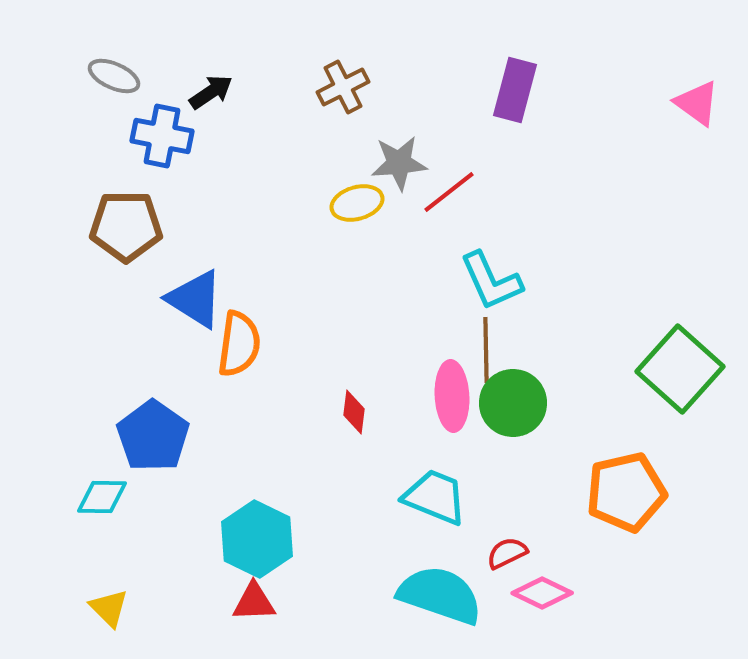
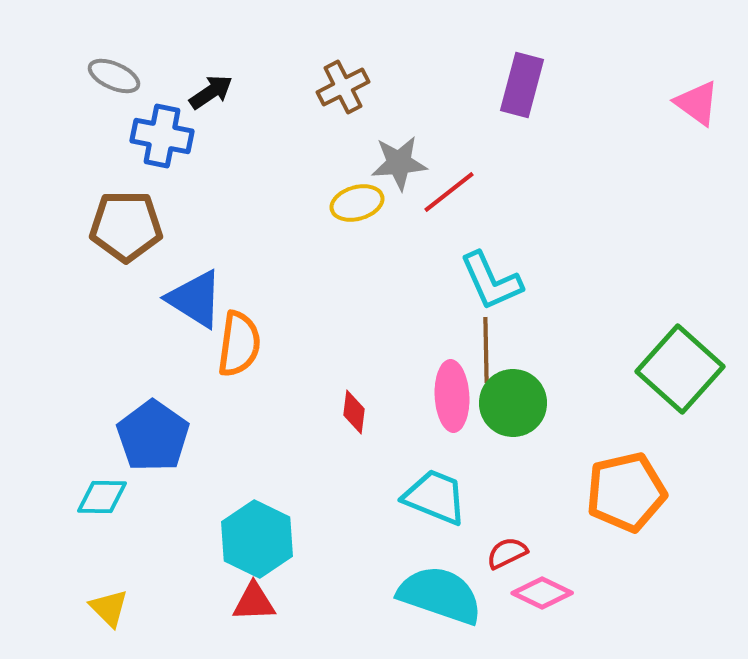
purple rectangle: moved 7 px right, 5 px up
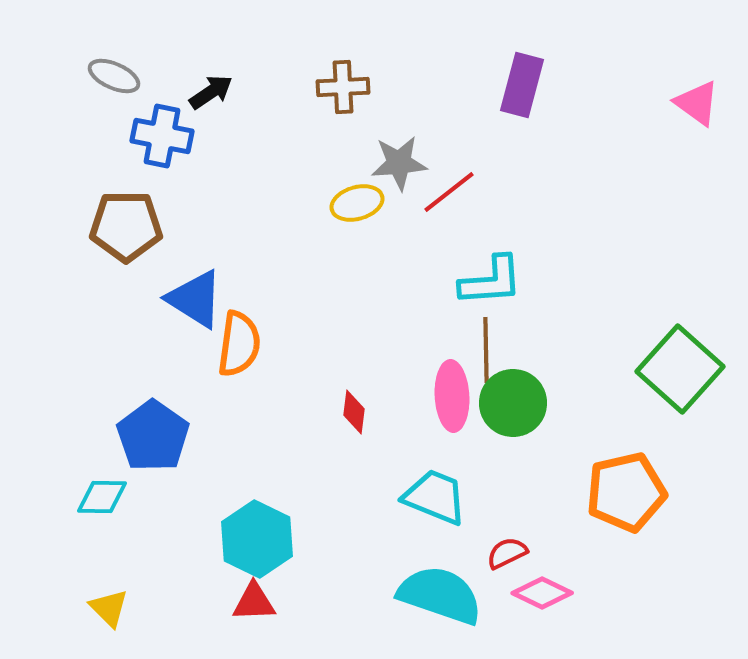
brown cross: rotated 24 degrees clockwise
cyan L-shape: rotated 70 degrees counterclockwise
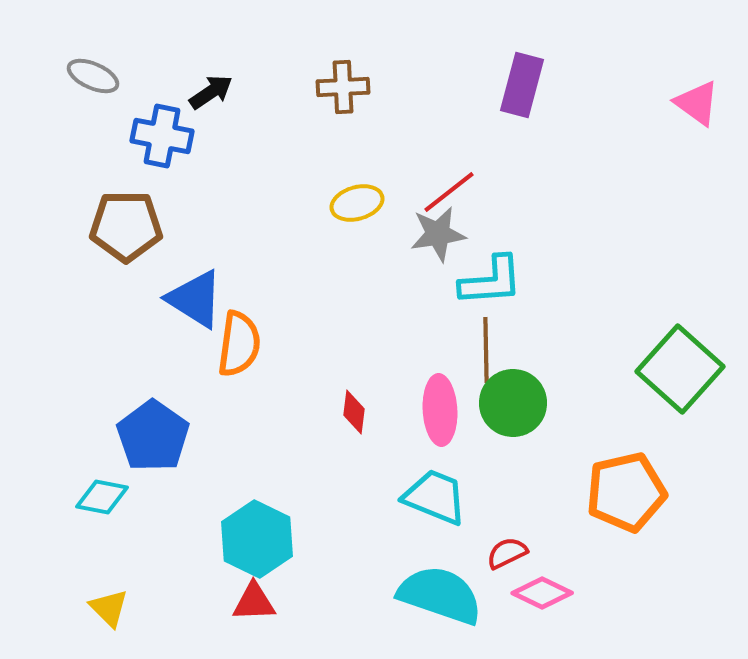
gray ellipse: moved 21 px left
gray star: moved 39 px right, 71 px down; rotated 4 degrees counterclockwise
pink ellipse: moved 12 px left, 14 px down
cyan diamond: rotated 10 degrees clockwise
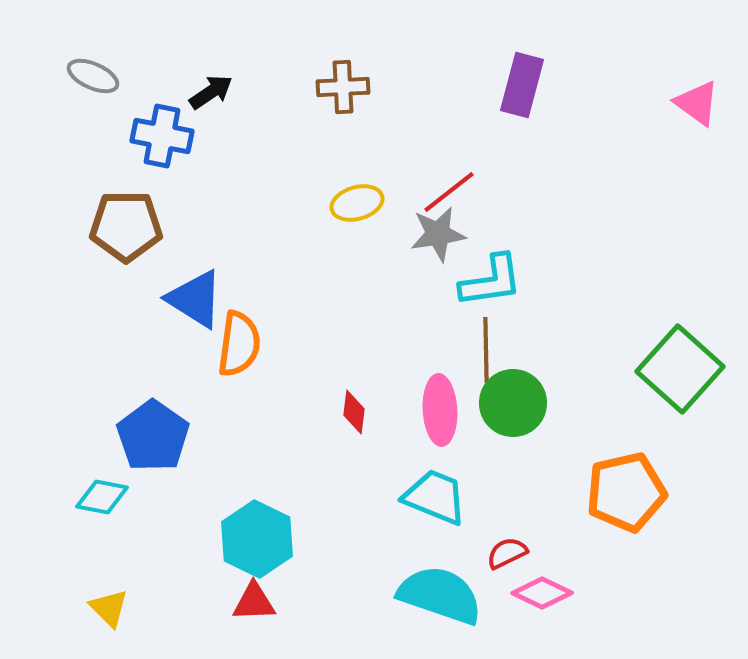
cyan L-shape: rotated 4 degrees counterclockwise
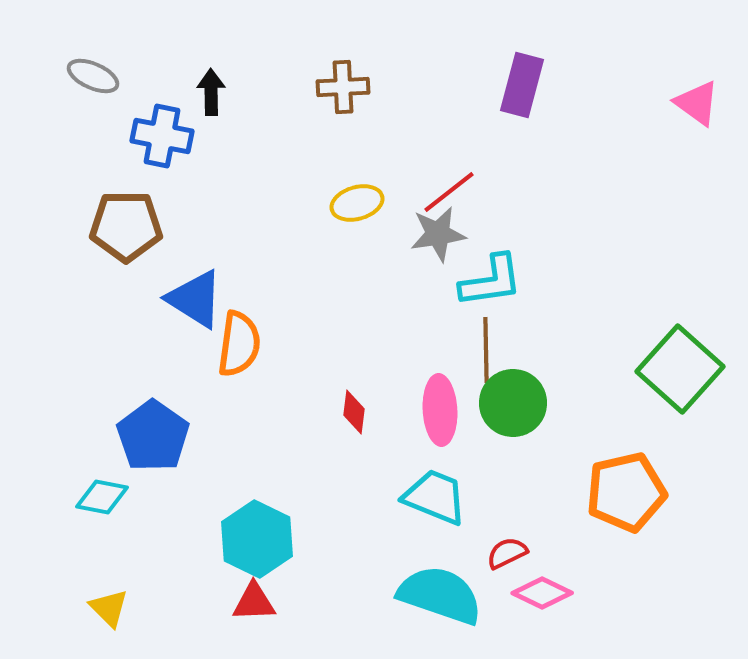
black arrow: rotated 57 degrees counterclockwise
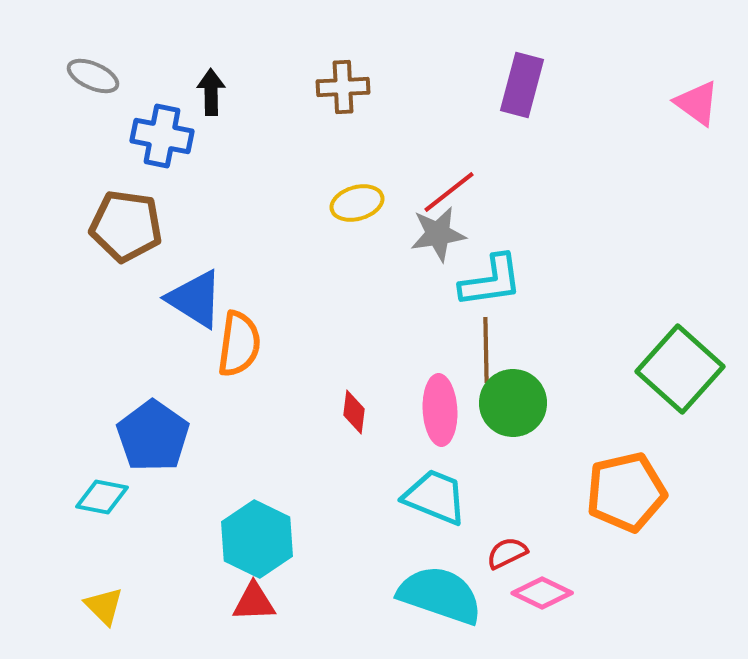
brown pentagon: rotated 8 degrees clockwise
yellow triangle: moved 5 px left, 2 px up
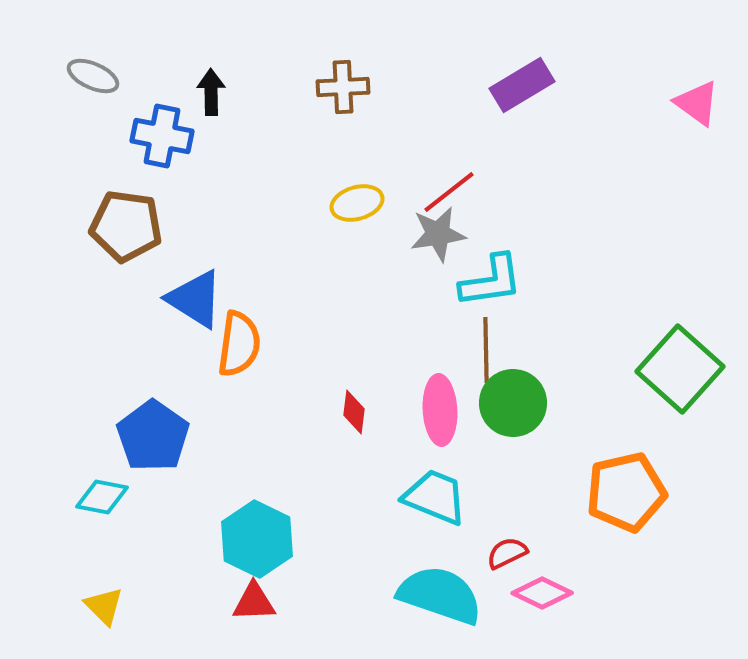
purple rectangle: rotated 44 degrees clockwise
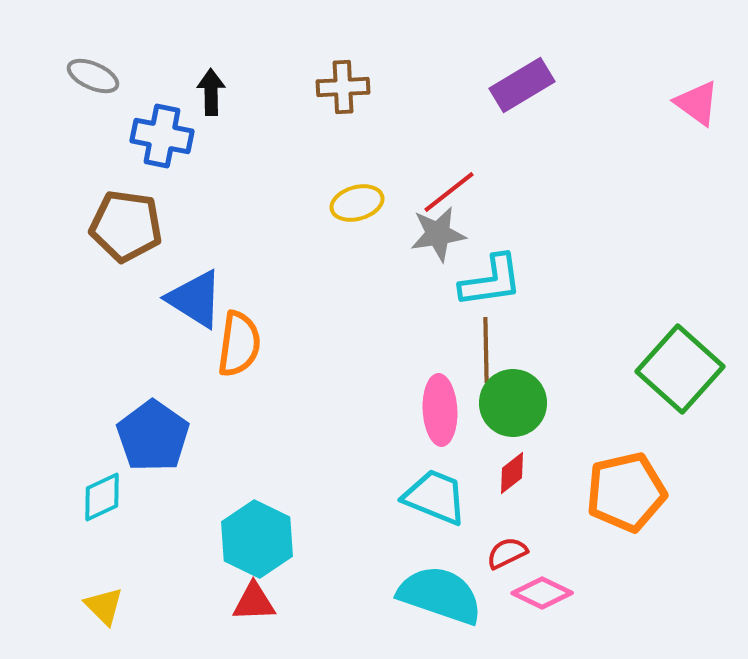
red diamond: moved 158 px right, 61 px down; rotated 45 degrees clockwise
cyan diamond: rotated 36 degrees counterclockwise
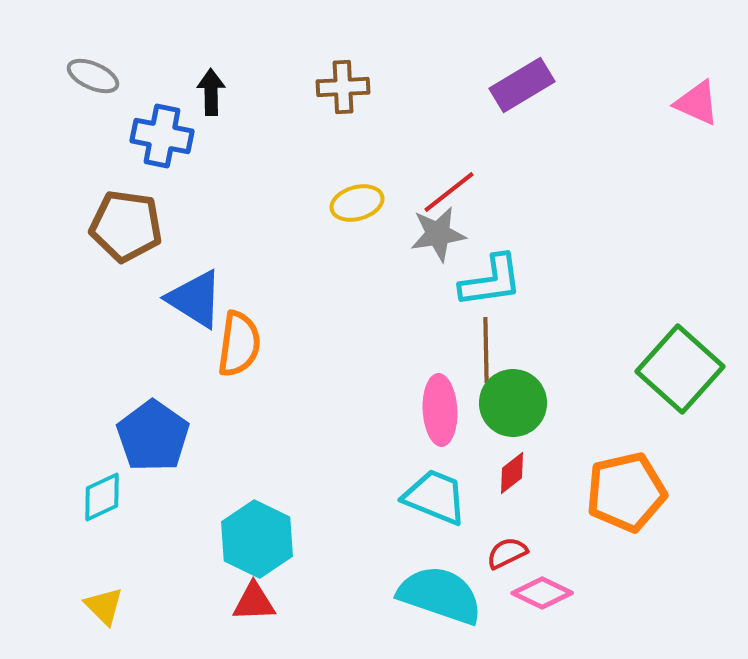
pink triangle: rotated 12 degrees counterclockwise
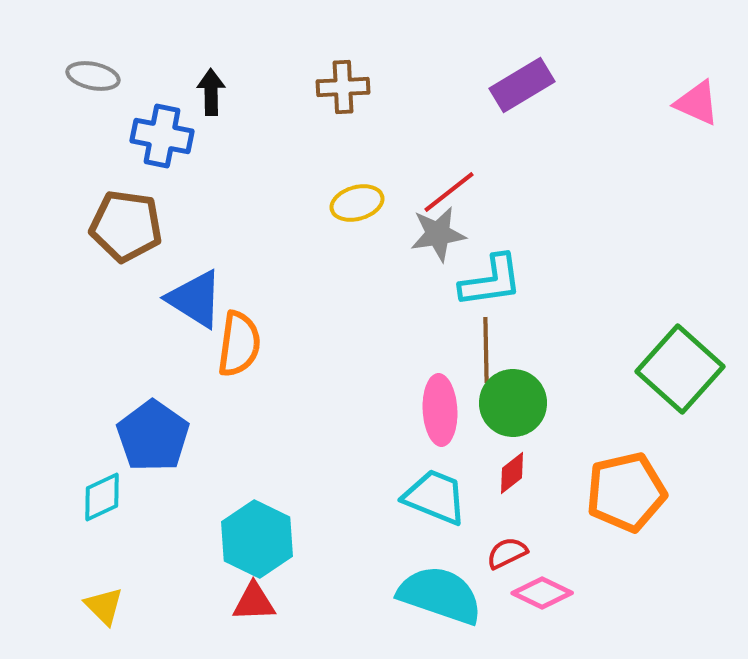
gray ellipse: rotated 12 degrees counterclockwise
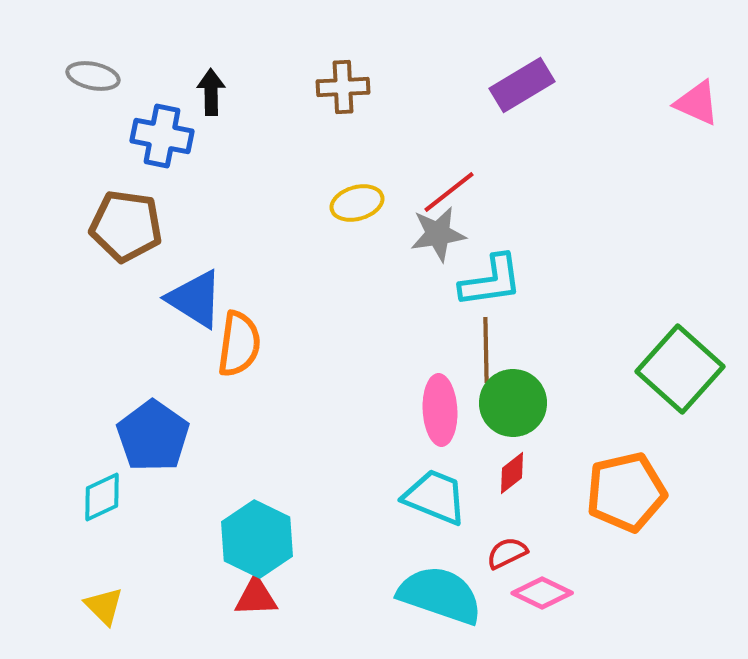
red triangle: moved 2 px right, 5 px up
